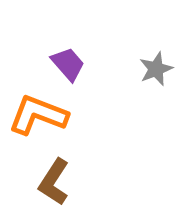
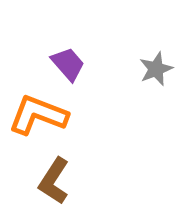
brown L-shape: moved 1 px up
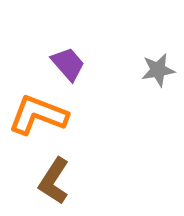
gray star: moved 2 px right, 1 px down; rotated 12 degrees clockwise
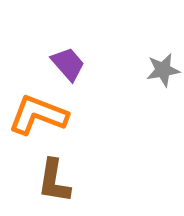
gray star: moved 5 px right
brown L-shape: rotated 24 degrees counterclockwise
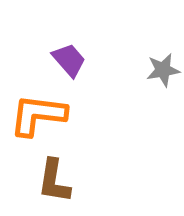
purple trapezoid: moved 1 px right, 4 px up
orange L-shape: rotated 14 degrees counterclockwise
